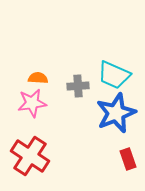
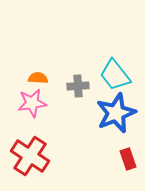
cyan trapezoid: moved 1 px right; rotated 28 degrees clockwise
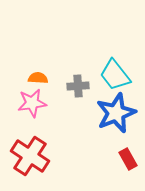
red rectangle: rotated 10 degrees counterclockwise
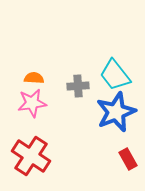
orange semicircle: moved 4 px left
blue star: moved 1 px up
red cross: moved 1 px right
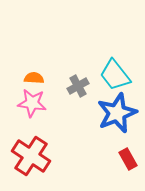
gray cross: rotated 25 degrees counterclockwise
pink star: rotated 16 degrees clockwise
blue star: moved 1 px right, 1 px down
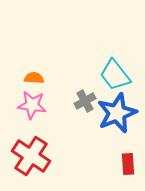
gray cross: moved 7 px right, 15 px down
pink star: moved 2 px down
red rectangle: moved 5 px down; rotated 25 degrees clockwise
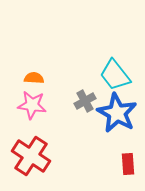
blue star: rotated 21 degrees counterclockwise
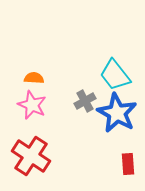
pink star: rotated 16 degrees clockwise
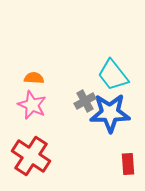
cyan trapezoid: moved 2 px left
blue star: moved 7 px left; rotated 30 degrees counterclockwise
